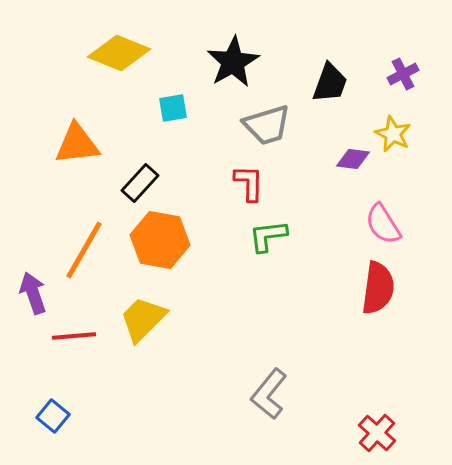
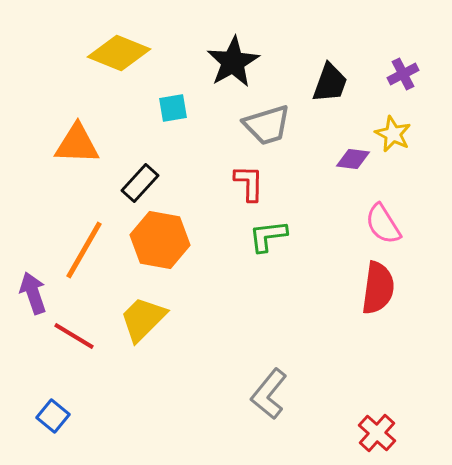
orange triangle: rotated 9 degrees clockwise
red line: rotated 36 degrees clockwise
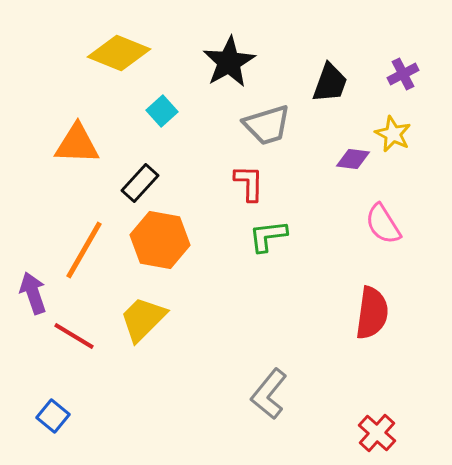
black star: moved 4 px left
cyan square: moved 11 px left, 3 px down; rotated 32 degrees counterclockwise
red semicircle: moved 6 px left, 25 px down
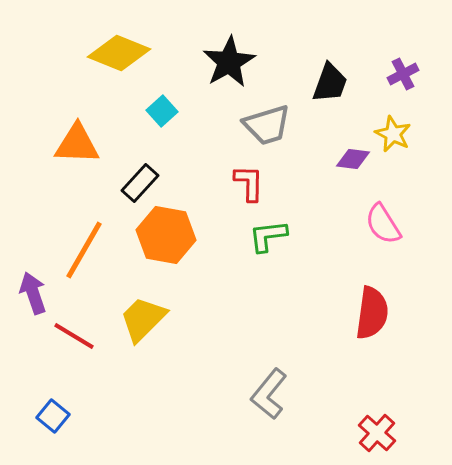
orange hexagon: moved 6 px right, 5 px up
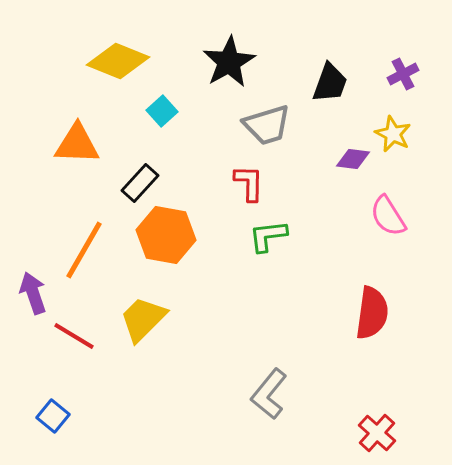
yellow diamond: moved 1 px left, 8 px down
pink semicircle: moved 5 px right, 8 px up
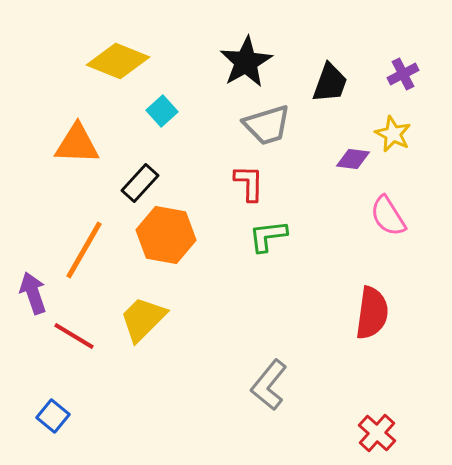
black star: moved 17 px right
gray L-shape: moved 9 px up
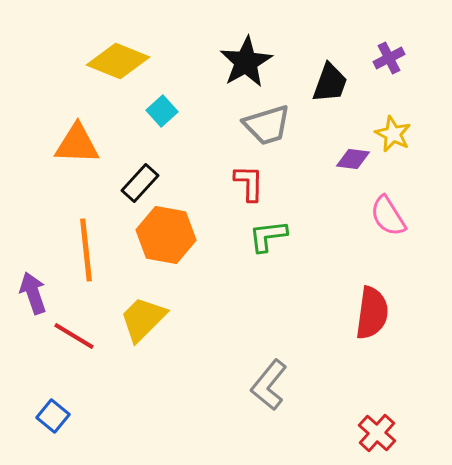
purple cross: moved 14 px left, 16 px up
orange line: moved 2 px right; rotated 36 degrees counterclockwise
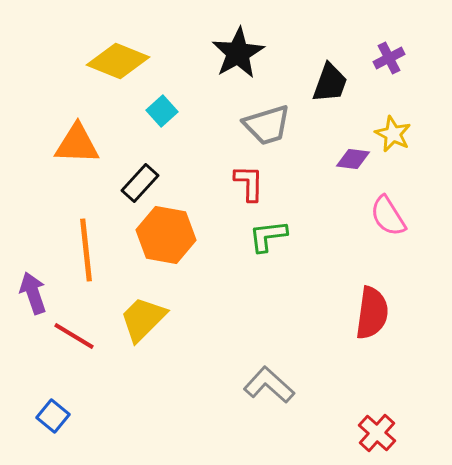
black star: moved 8 px left, 9 px up
gray L-shape: rotated 93 degrees clockwise
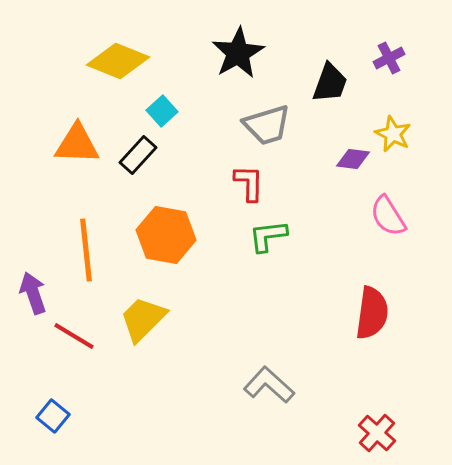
black rectangle: moved 2 px left, 28 px up
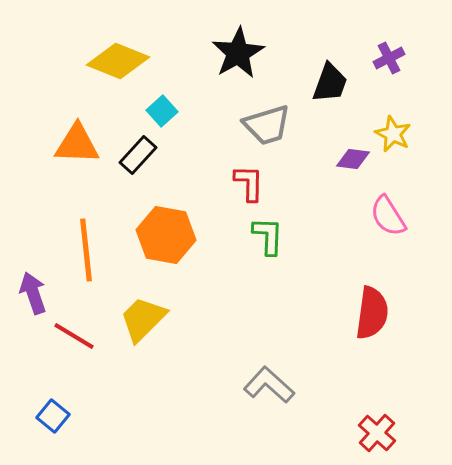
green L-shape: rotated 99 degrees clockwise
